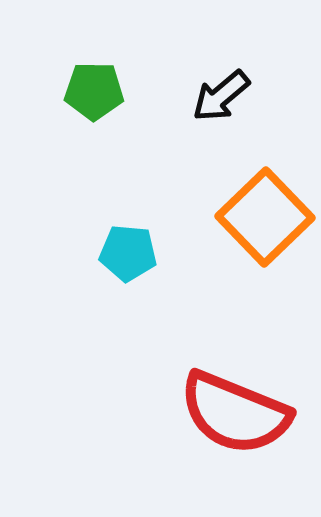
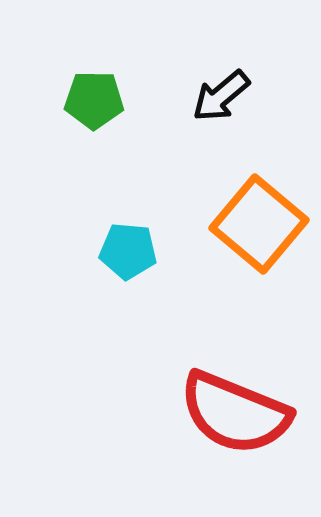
green pentagon: moved 9 px down
orange square: moved 6 px left, 7 px down; rotated 6 degrees counterclockwise
cyan pentagon: moved 2 px up
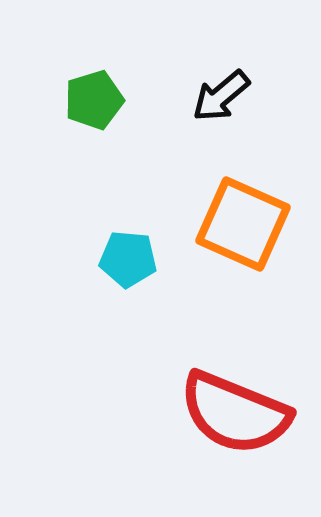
green pentagon: rotated 18 degrees counterclockwise
orange square: moved 16 px left; rotated 16 degrees counterclockwise
cyan pentagon: moved 8 px down
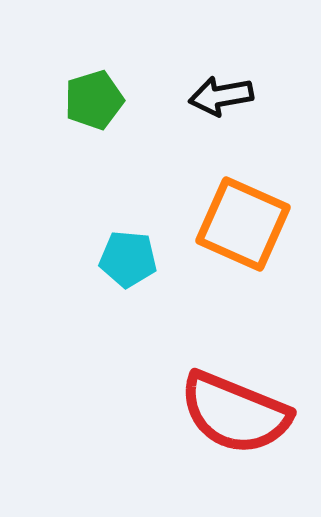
black arrow: rotated 30 degrees clockwise
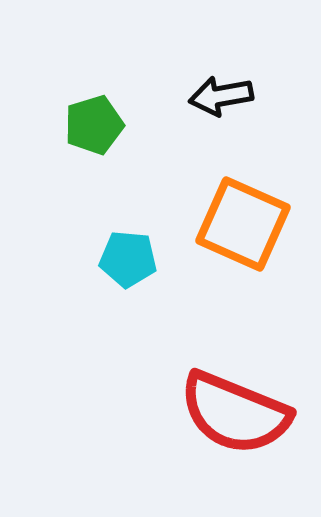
green pentagon: moved 25 px down
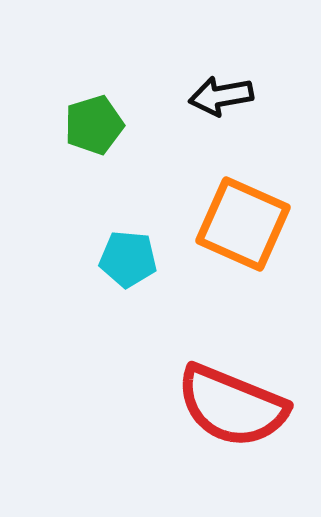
red semicircle: moved 3 px left, 7 px up
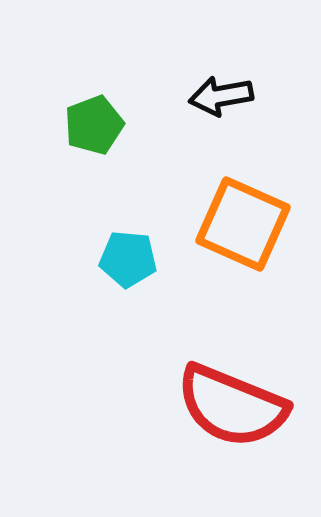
green pentagon: rotated 4 degrees counterclockwise
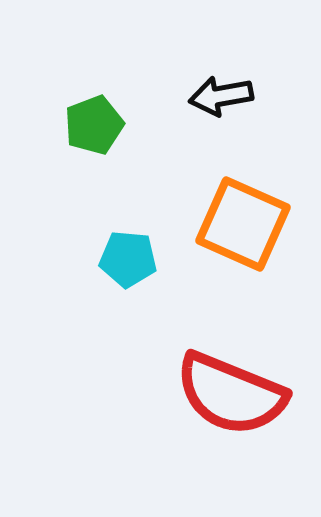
red semicircle: moved 1 px left, 12 px up
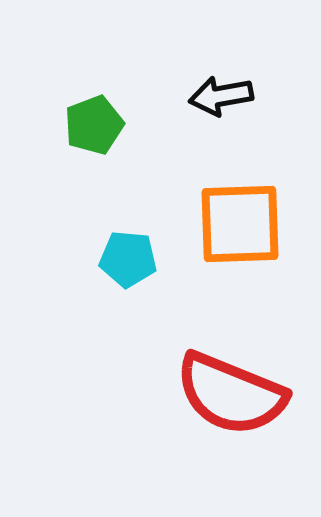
orange square: moved 3 px left; rotated 26 degrees counterclockwise
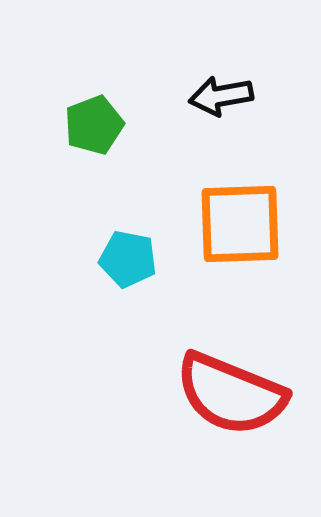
cyan pentagon: rotated 6 degrees clockwise
